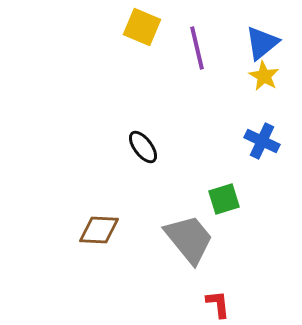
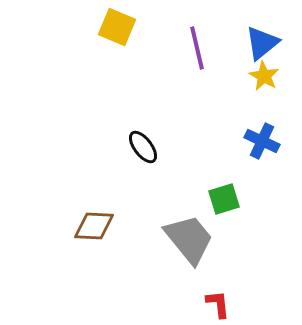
yellow square: moved 25 px left
brown diamond: moved 5 px left, 4 px up
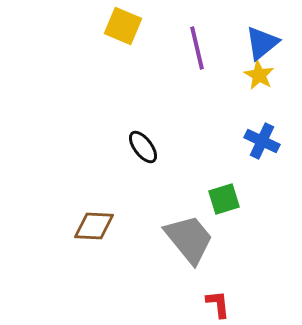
yellow square: moved 6 px right, 1 px up
yellow star: moved 5 px left, 1 px up
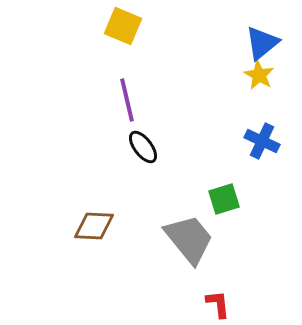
purple line: moved 70 px left, 52 px down
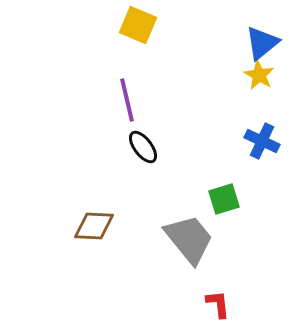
yellow square: moved 15 px right, 1 px up
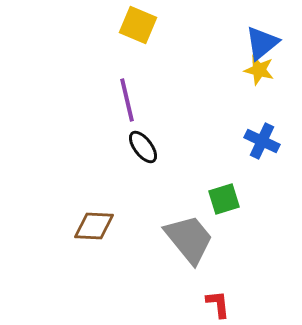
yellow star: moved 5 px up; rotated 16 degrees counterclockwise
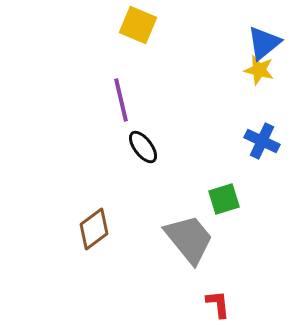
blue triangle: moved 2 px right
purple line: moved 6 px left
brown diamond: moved 3 px down; rotated 39 degrees counterclockwise
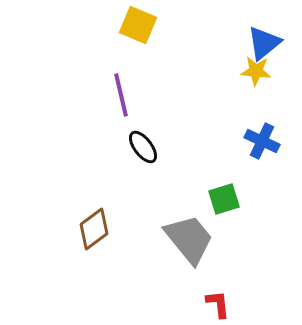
yellow star: moved 3 px left, 1 px down; rotated 8 degrees counterclockwise
purple line: moved 5 px up
